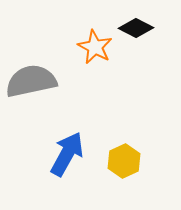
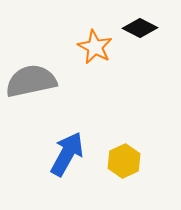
black diamond: moved 4 px right
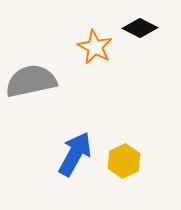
blue arrow: moved 8 px right
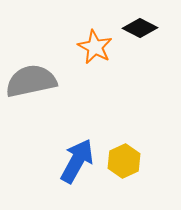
blue arrow: moved 2 px right, 7 px down
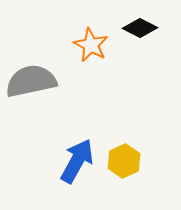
orange star: moved 4 px left, 2 px up
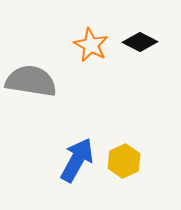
black diamond: moved 14 px down
gray semicircle: rotated 21 degrees clockwise
blue arrow: moved 1 px up
